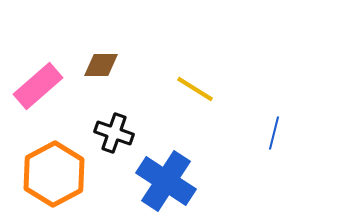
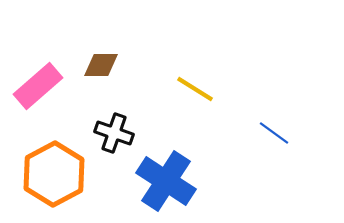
blue line: rotated 68 degrees counterclockwise
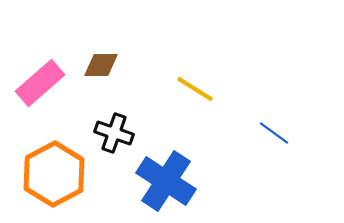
pink rectangle: moved 2 px right, 3 px up
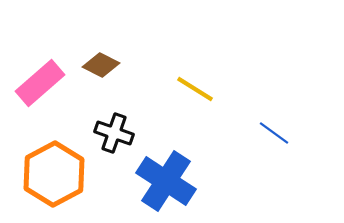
brown diamond: rotated 27 degrees clockwise
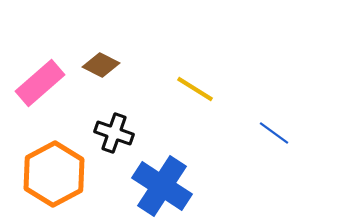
blue cross: moved 4 px left, 5 px down
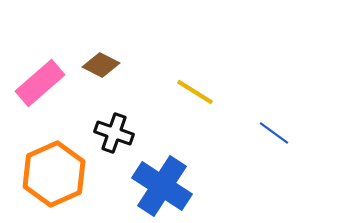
yellow line: moved 3 px down
orange hexagon: rotated 4 degrees clockwise
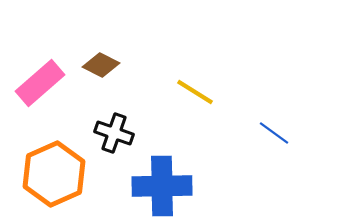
blue cross: rotated 34 degrees counterclockwise
